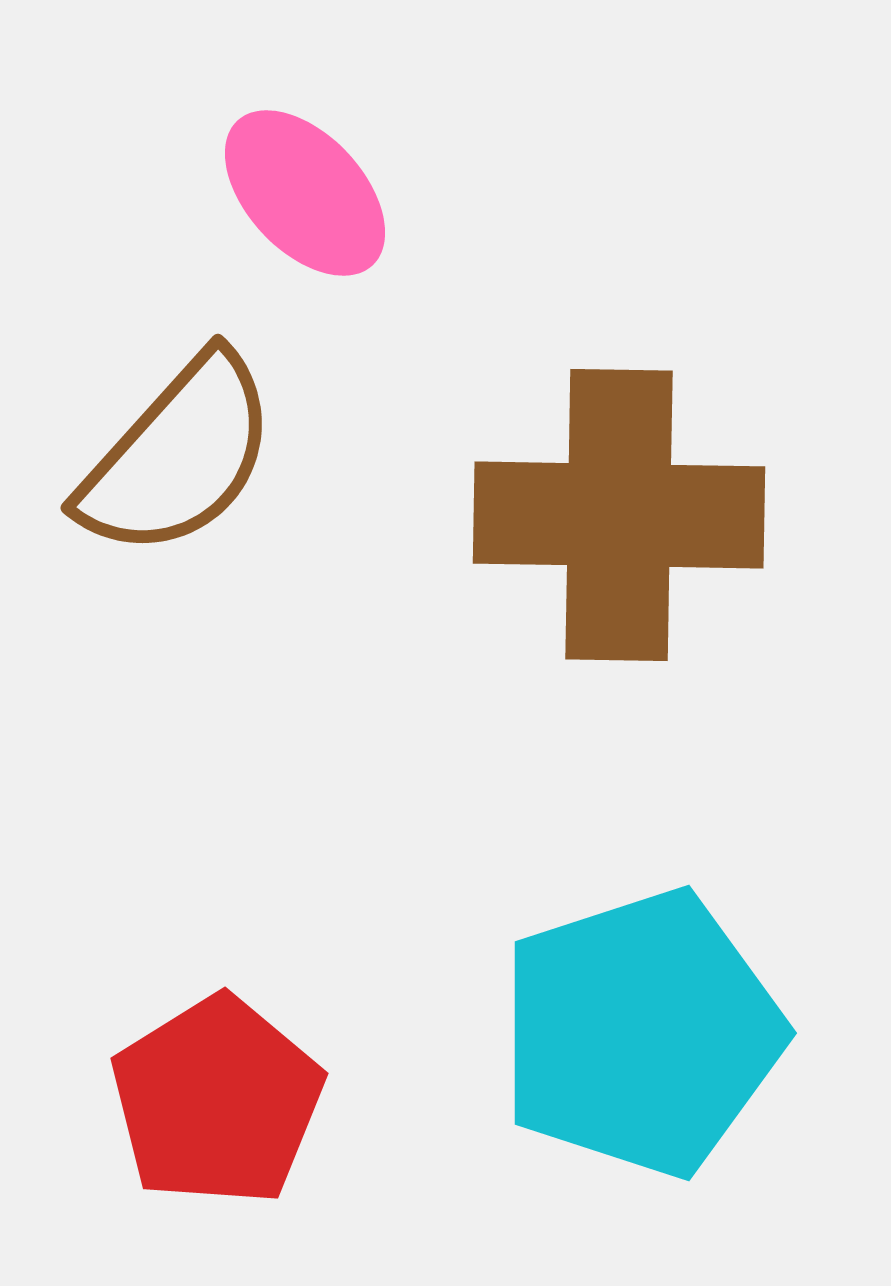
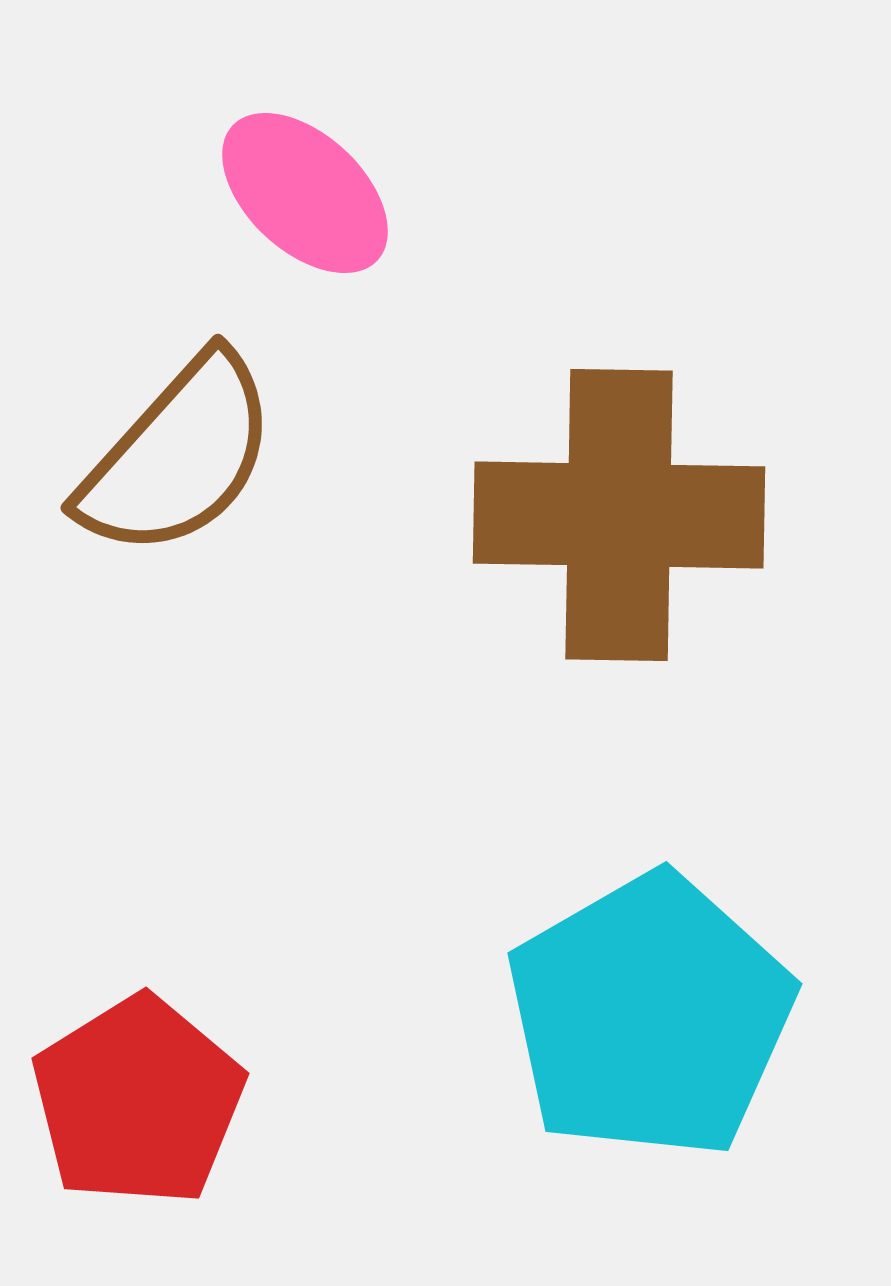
pink ellipse: rotated 4 degrees counterclockwise
cyan pentagon: moved 9 px right, 17 px up; rotated 12 degrees counterclockwise
red pentagon: moved 79 px left
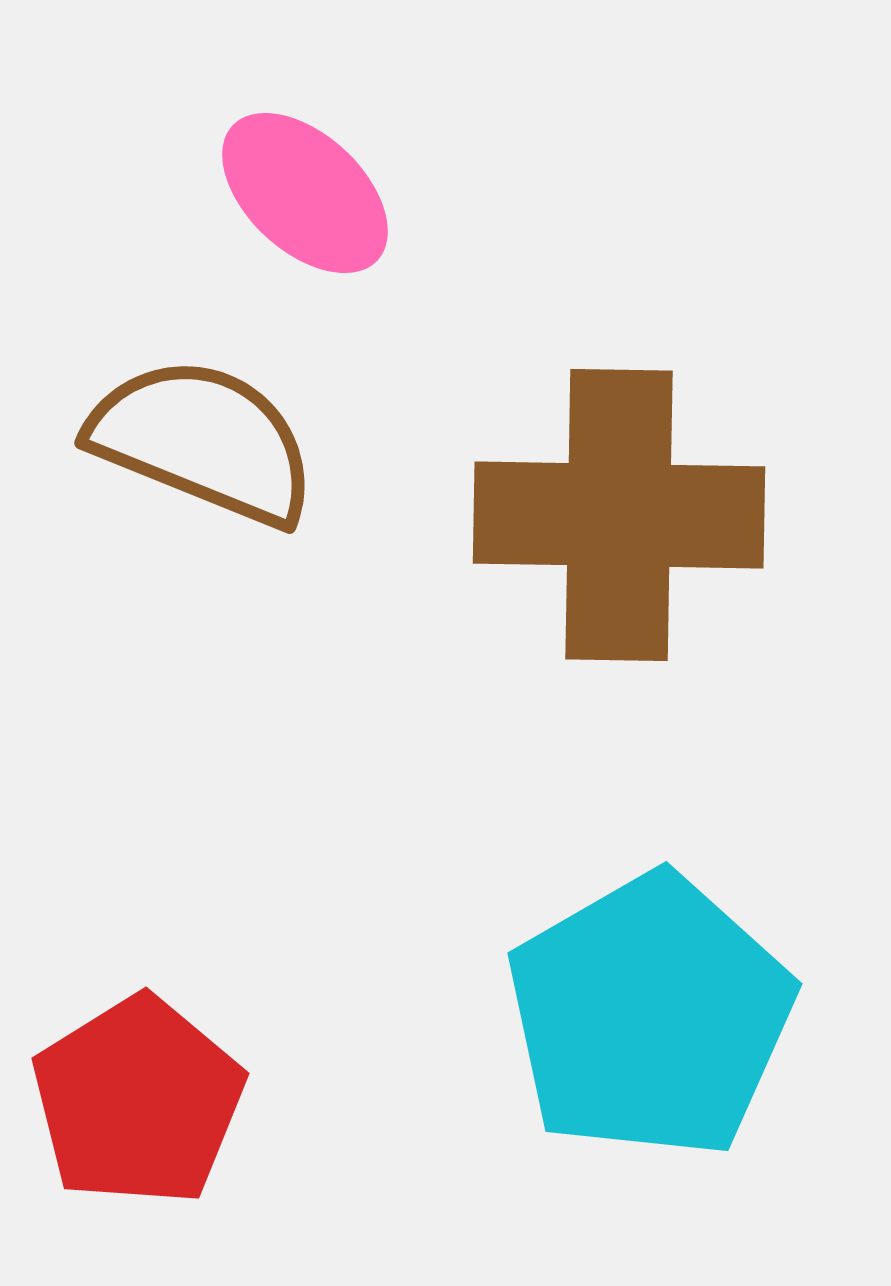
brown semicircle: moved 25 px right, 15 px up; rotated 110 degrees counterclockwise
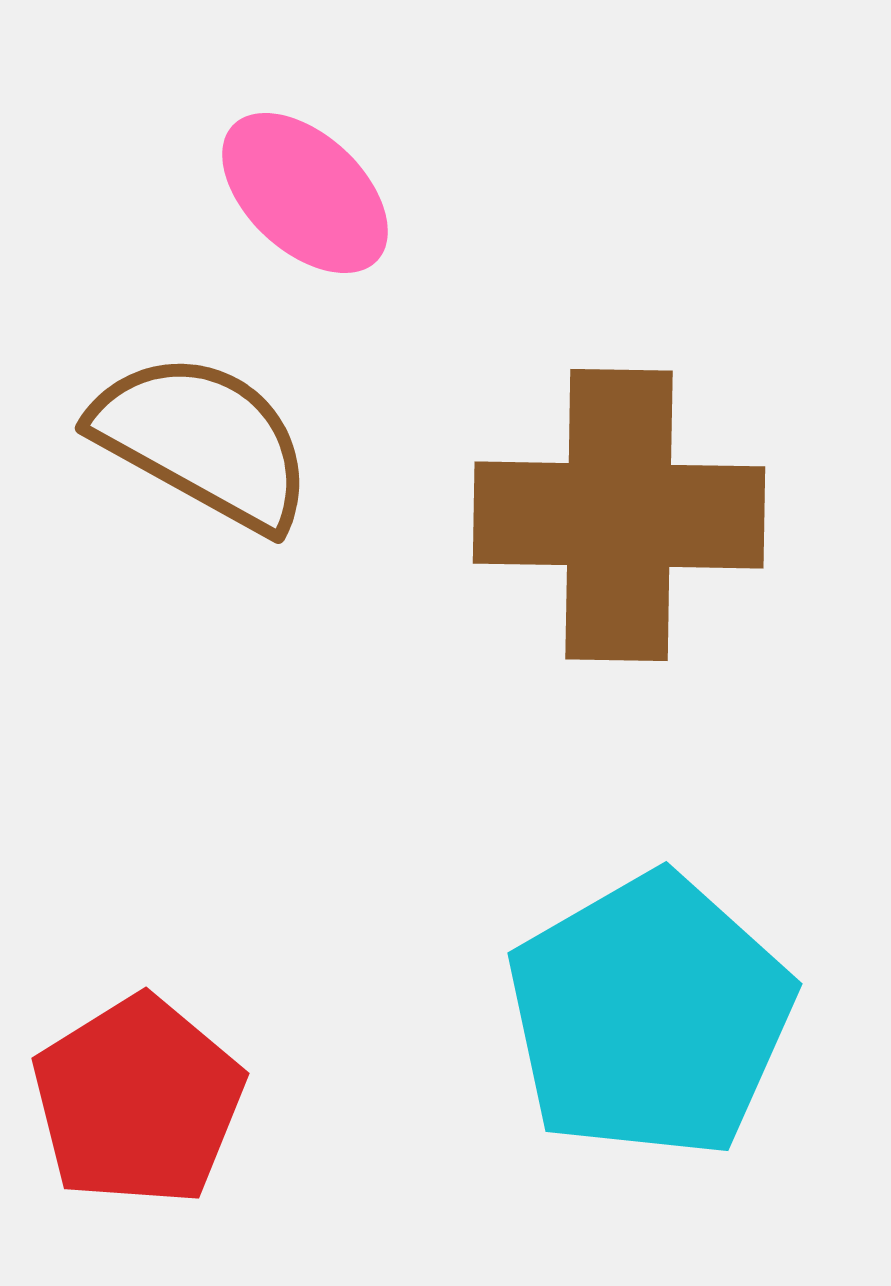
brown semicircle: rotated 7 degrees clockwise
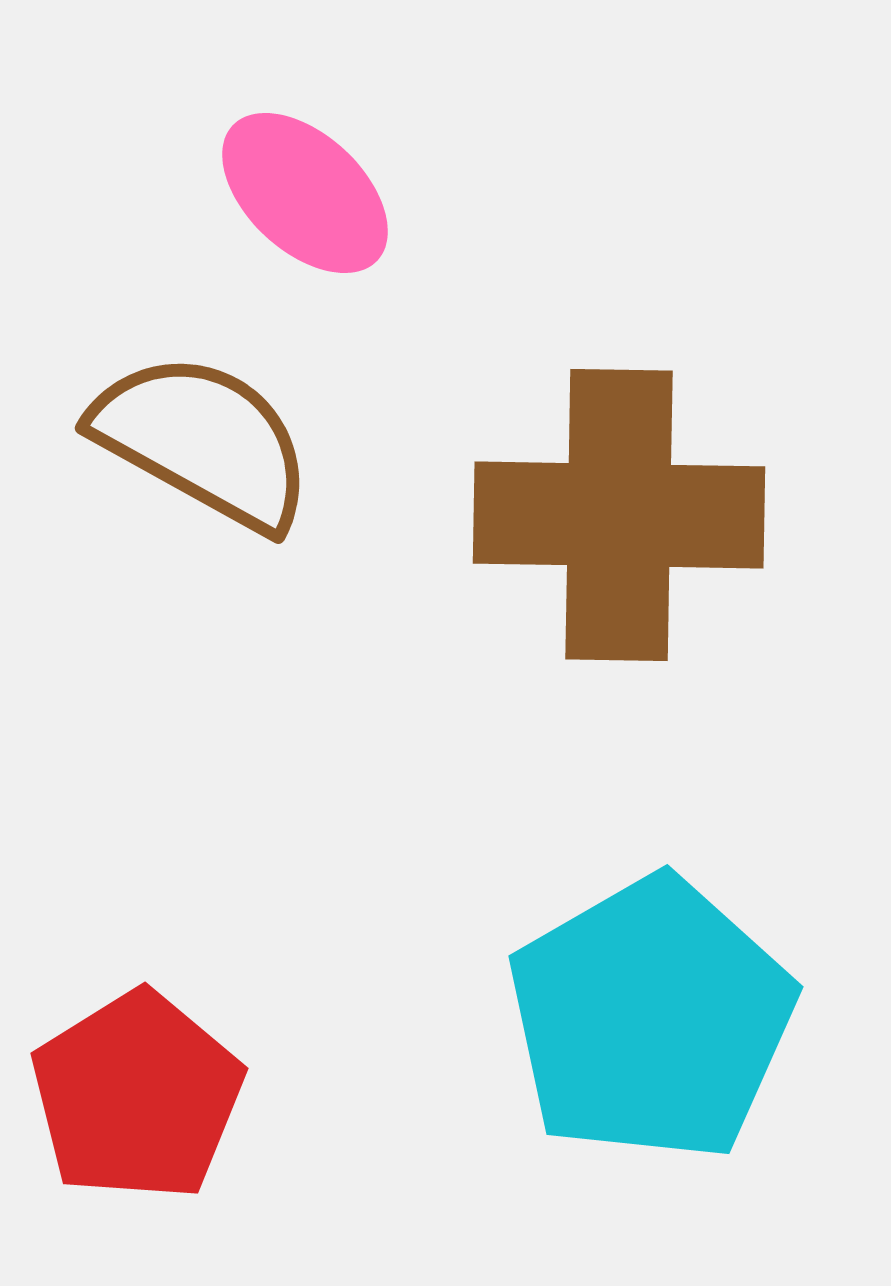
cyan pentagon: moved 1 px right, 3 px down
red pentagon: moved 1 px left, 5 px up
